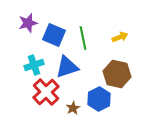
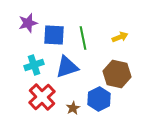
blue square: rotated 20 degrees counterclockwise
red cross: moved 4 px left, 5 px down
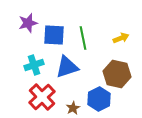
yellow arrow: moved 1 px right, 1 px down
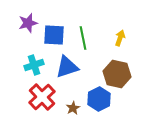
yellow arrow: moved 1 px left; rotated 49 degrees counterclockwise
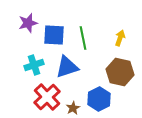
brown hexagon: moved 3 px right, 2 px up
red cross: moved 5 px right
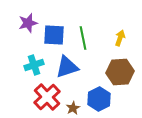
brown hexagon: rotated 16 degrees counterclockwise
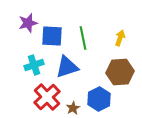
blue square: moved 2 px left, 1 px down
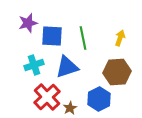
brown hexagon: moved 3 px left
brown star: moved 3 px left
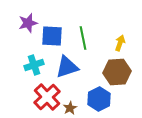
yellow arrow: moved 5 px down
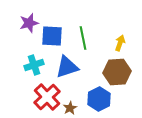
purple star: moved 1 px right
